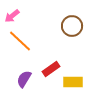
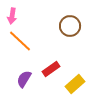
pink arrow: rotated 42 degrees counterclockwise
brown circle: moved 2 px left
yellow rectangle: moved 2 px right, 2 px down; rotated 42 degrees counterclockwise
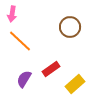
pink arrow: moved 2 px up
brown circle: moved 1 px down
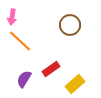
pink arrow: moved 3 px down
brown circle: moved 2 px up
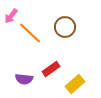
pink arrow: moved 1 px left, 1 px up; rotated 28 degrees clockwise
brown circle: moved 5 px left, 2 px down
orange line: moved 10 px right, 8 px up
purple semicircle: rotated 114 degrees counterclockwise
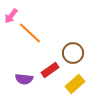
brown circle: moved 8 px right, 26 px down
red rectangle: moved 1 px left, 1 px down
